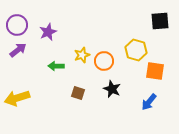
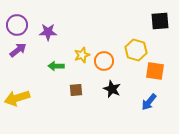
purple star: rotated 24 degrees clockwise
brown square: moved 2 px left, 3 px up; rotated 24 degrees counterclockwise
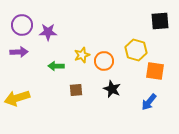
purple circle: moved 5 px right
purple arrow: moved 1 px right, 2 px down; rotated 36 degrees clockwise
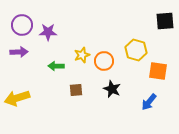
black square: moved 5 px right
orange square: moved 3 px right
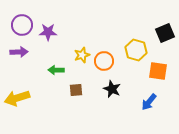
black square: moved 12 px down; rotated 18 degrees counterclockwise
green arrow: moved 4 px down
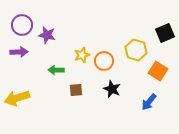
purple star: moved 1 px left, 3 px down; rotated 12 degrees clockwise
orange square: rotated 24 degrees clockwise
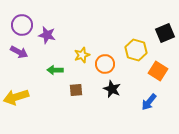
purple arrow: rotated 30 degrees clockwise
orange circle: moved 1 px right, 3 px down
green arrow: moved 1 px left
yellow arrow: moved 1 px left, 1 px up
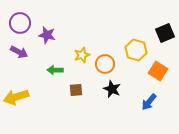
purple circle: moved 2 px left, 2 px up
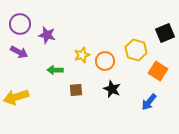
purple circle: moved 1 px down
orange circle: moved 3 px up
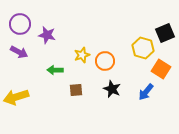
yellow hexagon: moved 7 px right, 2 px up
orange square: moved 3 px right, 2 px up
blue arrow: moved 3 px left, 10 px up
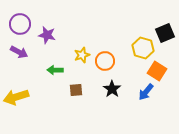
orange square: moved 4 px left, 2 px down
black star: rotated 12 degrees clockwise
